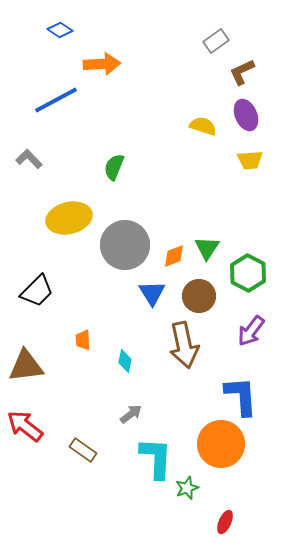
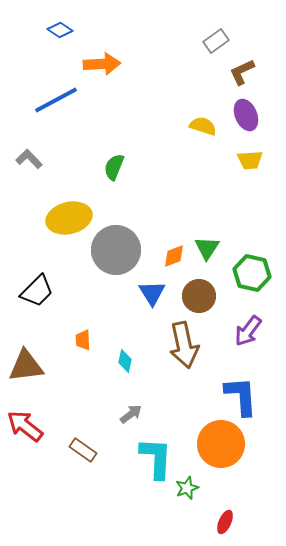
gray circle: moved 9 px left, 5 px down
green hexagon: moved 4 px right; rotated 15 degrees counterclockwise
purple arrow: moved 3 px left
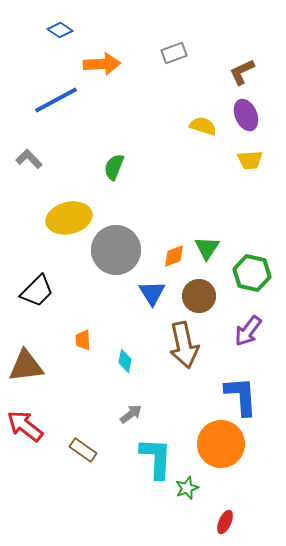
gray rectangle: moved 42 px left, 12 px down; rotated 15 degrees clockwise
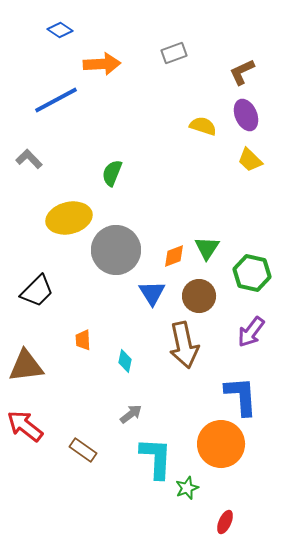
yellow trapezoid: rotated 48 degrees clockwise
green semicircle: moved 2 px left, 6 px down
purple arrow: moved 3 px right, 1 px down
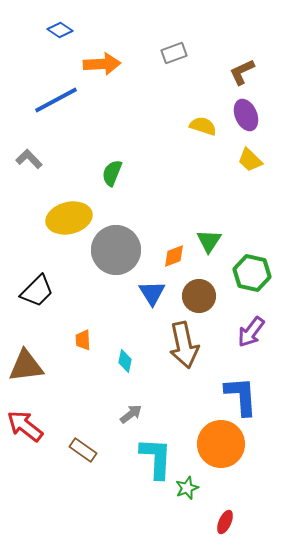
green triangle: moved 2 px right, 7 px up
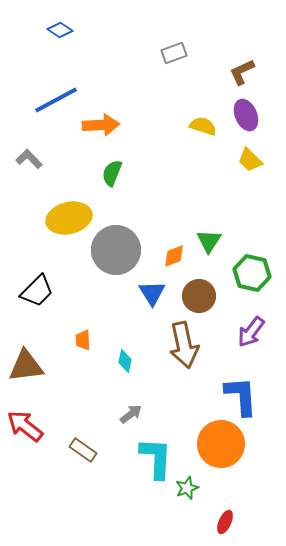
orange arrow: moved 1 px left, 61 px down
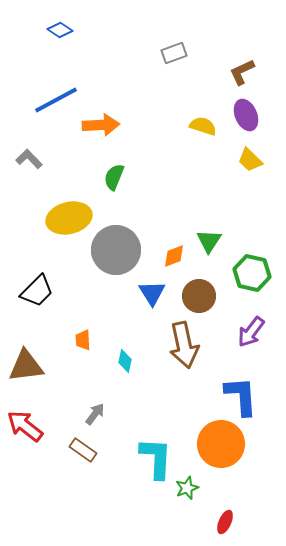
green semicircle: moved 2 px right, 4 px down
gray arrow: moved 36 px left; rotated 15 degrees counterclockwise
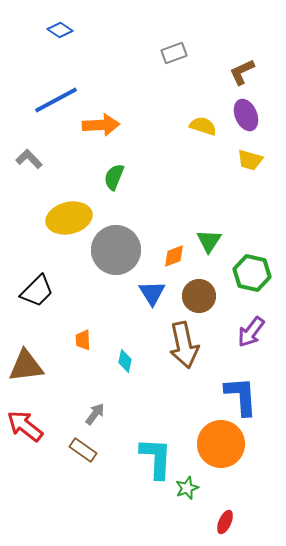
yellow trapezoid: rotated 28 degrees counterclockwise
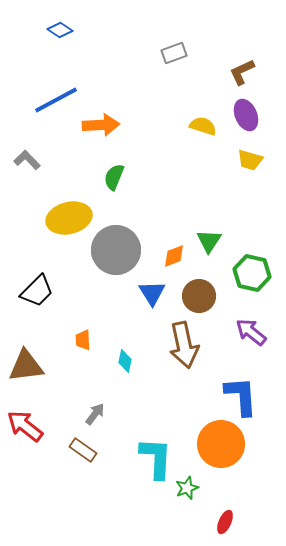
gray L-shape: moved 2 px left, 1 px down
purple arrow: rotated 92 degrees clockwise
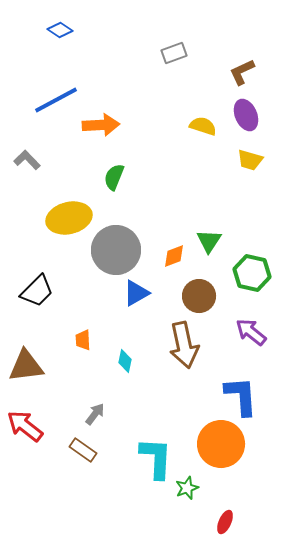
blue triangle: moved 16 px left; rotated 32 degrees clockwise
